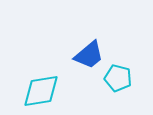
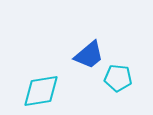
cyan pentagon: rotated 8 degrees counterclockwise
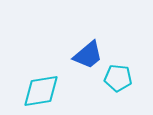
blue trapezoid: moved 1 px left
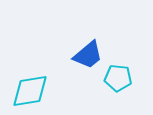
cyan diamond: moved 11 px left
